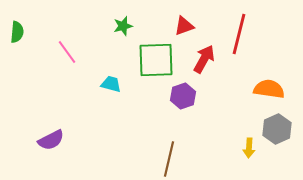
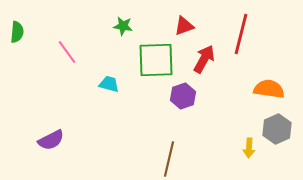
green star: rotated 24 degrees clockwise
red line: moved 2 px right
cyan trapezoid: moved 2 px left
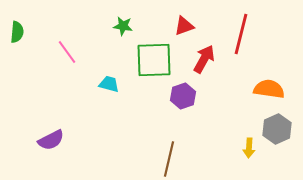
green square: moved 2 px left
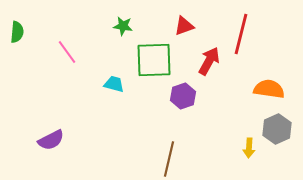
red arrow: moved 5 px right, 2 px down
cyan trapezoid: moved 5 px right
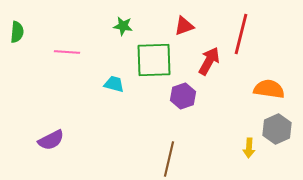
pink line: rotated 50 degrees counterclockwise
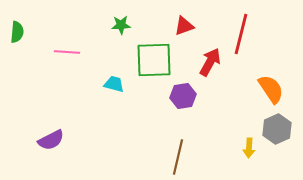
green star: moved 2 px left, 1 px up; rotated 12 degrees counterclockwise
red arrow: moved 1 px right, 1 px down
orange semicircle: moved 2 px right; rotated 48 degrees clockwise
purple hexagon: rotated 10 degrees clockwise
brown line: moved 9 px right, 2 px up
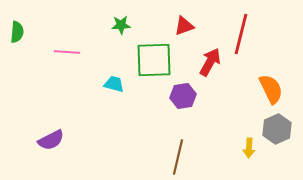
orange semicircle: rotated 8 degrees clockwise
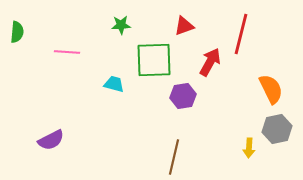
gray hexagon: rotated 12 degrees clockwise
brown line: moved 4 px left
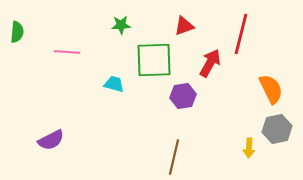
red arrow: moved 1 px down
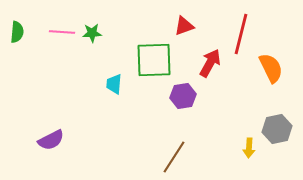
green star: moved 29 px left, 8 px down
pink line: moved 5 px left, 20 px up
cyan trapezoid: rotated 100 degrees counterclockwise
orange semicircle: moved 21 px up
brown line: rotated 20 degrees clockwise
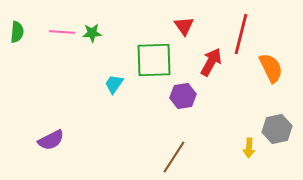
red triangle: rotated 45 degrees counterclockwise
red arrow: moved 1 px right, 1 px up
cyan trapezoid: rotated 30 degrees clockwise
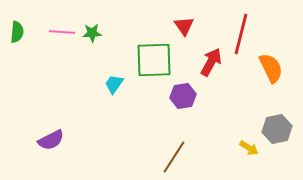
yellow arrow: rotated 60 degrees counterclockwise
